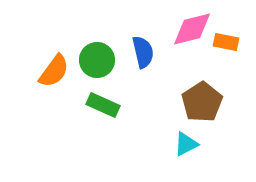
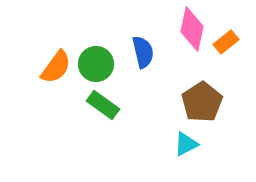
pink diamond: rotated 63 degrees counterclockwise
orange rectangle: rotated 50 degrees counterclockwise
green circle: moved 1 px left, 4 px down
orange semicircle: moved 2 px right, 4 px up
green rectangle: rotated 12 degrees clockwise
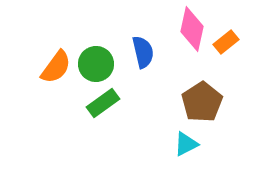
green rectangle: moved 2 px up; rotated 72 degrees counterclockwise
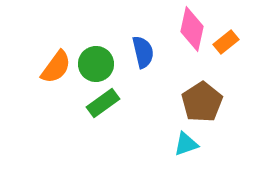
cyan triangle: rotated 8 degrees clockwise
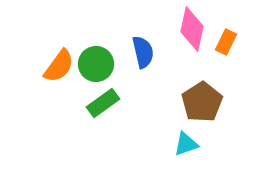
orange rectangle: rotated 25 degrees counterclockwise
orange semicircle: moved 3 px right, 1 px up
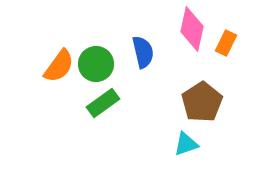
orange rectangle: moved 1 px down
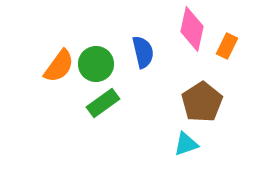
orange rectangle: moved 1 px right, 3 px down
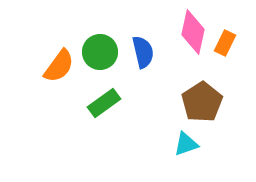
pink diamond: moved 1 px right, 3 px down
orange rectangle: moved 2 px left, 3 px up
green circle: moved 4 px right, 12 px up
green rectangle: moved 1 px right
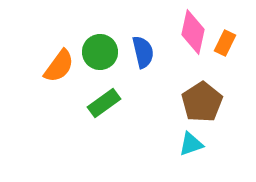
cyan triangle: moved 5 px right
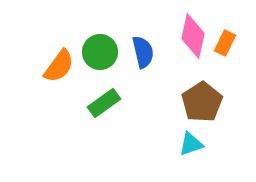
pink diamond: moved 4 px down
